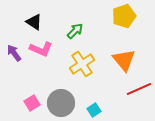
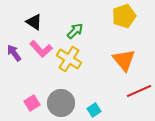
pink L-shape: rotated 25 degrees clockwise
yellow cross: moved 13 px left, 5 px up; rotated 25 degrees counterclockwise
red line: moved 2 px down
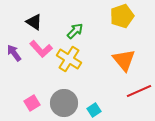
yellow pentagon: moved 2 px left
gray circle: moved 3 px right
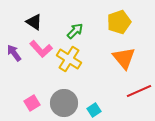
yellow pentagon: moved 3 px left, 6 px down
orange triangle: moved 2 px up
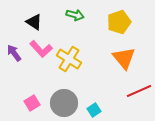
green arrow: moved 16 px up; rotated 60 degrees clockwise
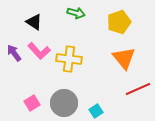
green arrow: moved 1 px right, 2 px up
pink L-shape: moved 2 px left, 2 px down
yellow cross: rotated 25 degrees counterclockwise
red line: moved 1 px left, 2 px up
cyan square: moved 2 px right, 1 px down
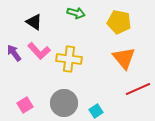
yellow pentagon: rotated 30 degrees clockwise
pink square: moved 7 px left, 2 px down
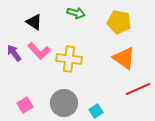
orange triangle: rotated 15 degrees counterclockwise
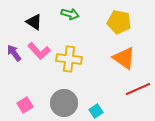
green arrow: moved 6 px left, 1 px down
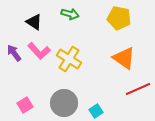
yellow pentagon: moved 4 px up
yellow cross: rotated 25 degrees clockwise
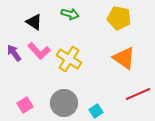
red line: moved 5 px down
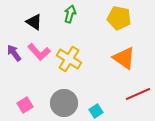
green arrow: rotated 90 degrees counterclockwise
pink L-shape: moved 1 px down
